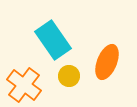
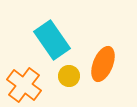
cyan rectangle: moved 1 px left
orange ellipse: moved 4 px left, 2 px down
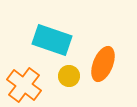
cyan rectangle: rotated 36 degrees counterclockwise
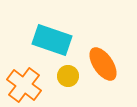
orange ellipse: rotated 56 degrees counterclockwise
yellow circle: moved 1 px left
